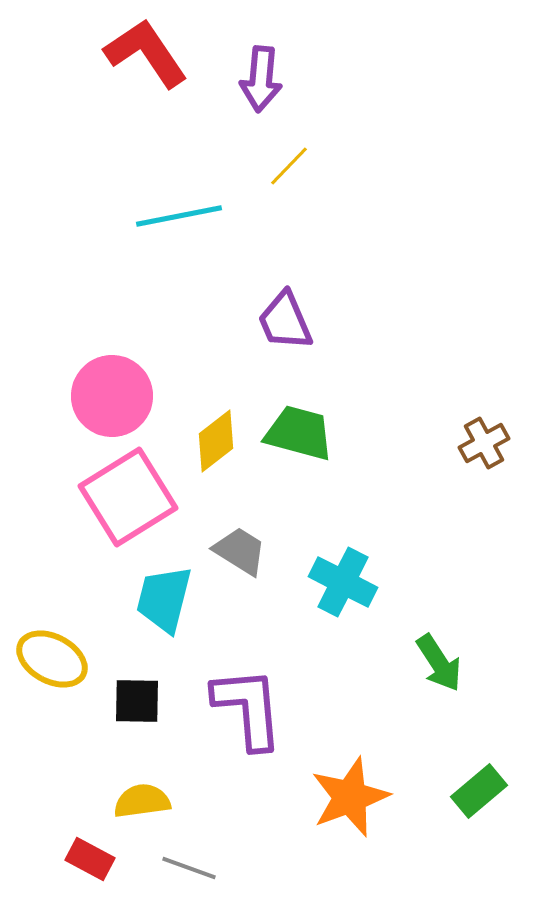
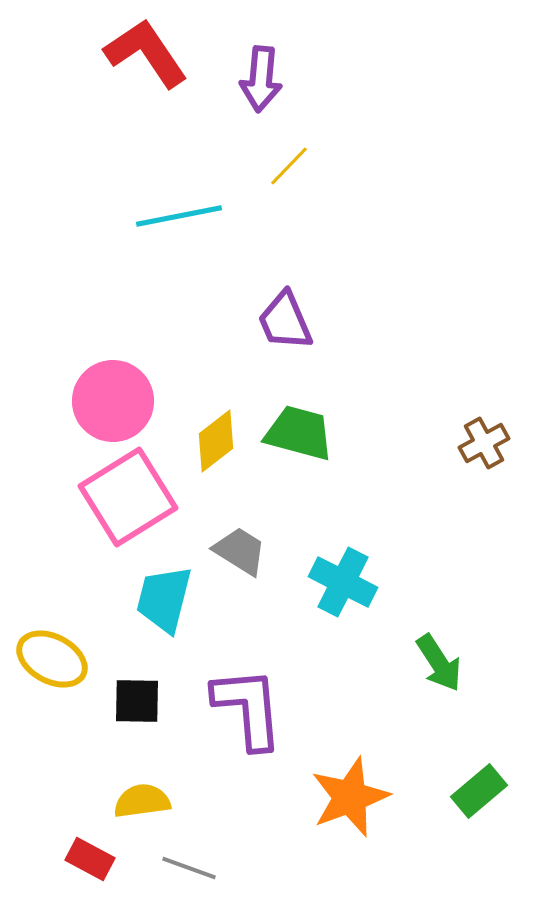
pink circle: moved 1 px right, 5 px down
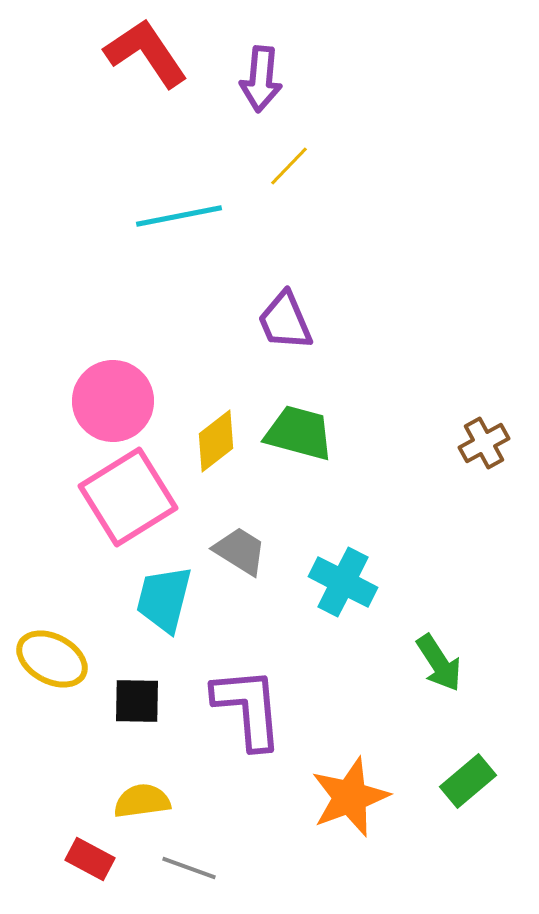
green rectangle: moved 11 px left, 10 px up
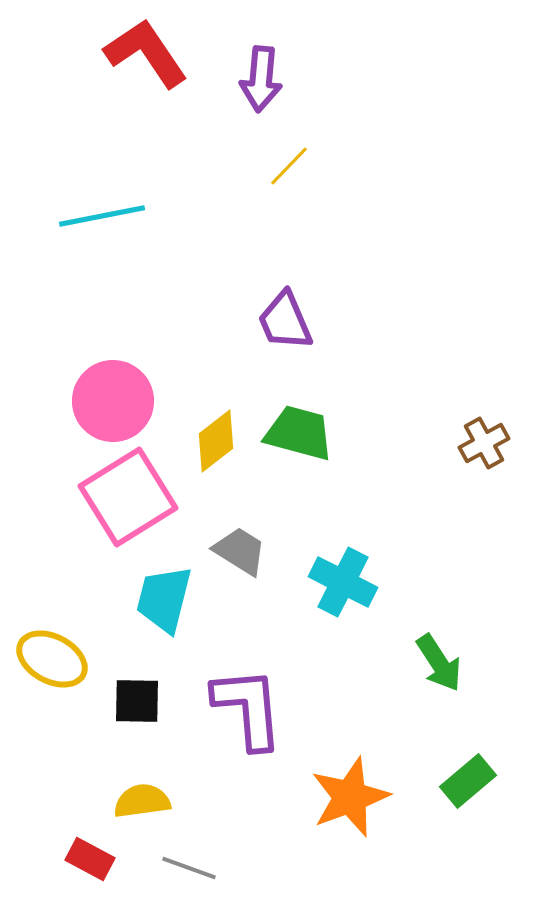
cyan line: moved 77 px left
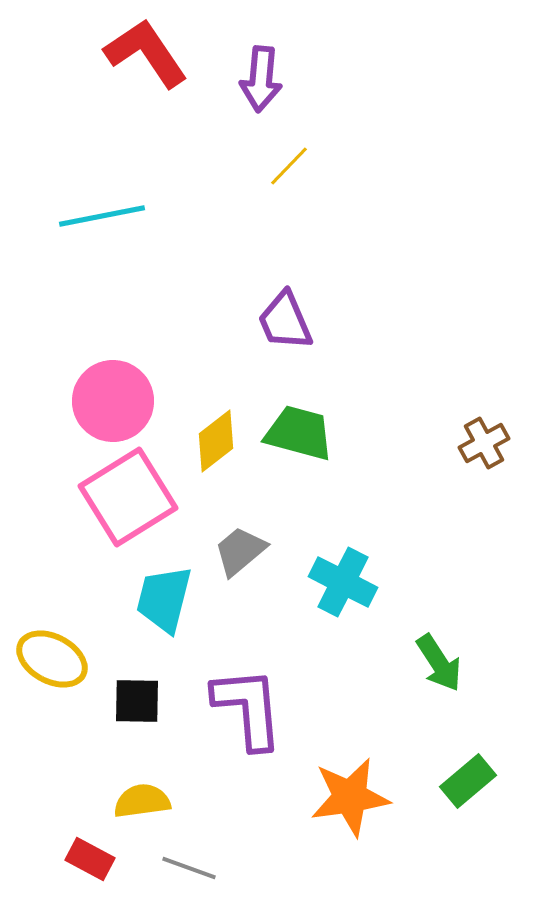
gray trapezoid: rotated 72 degrees counterclockwise
orange star: rotated 12 degrees clockwise
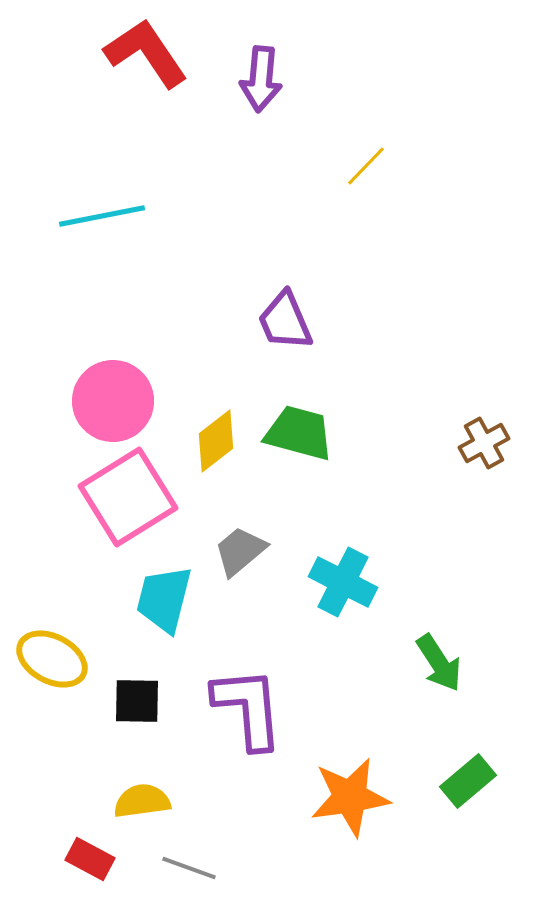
yellow line: moved 77 px right
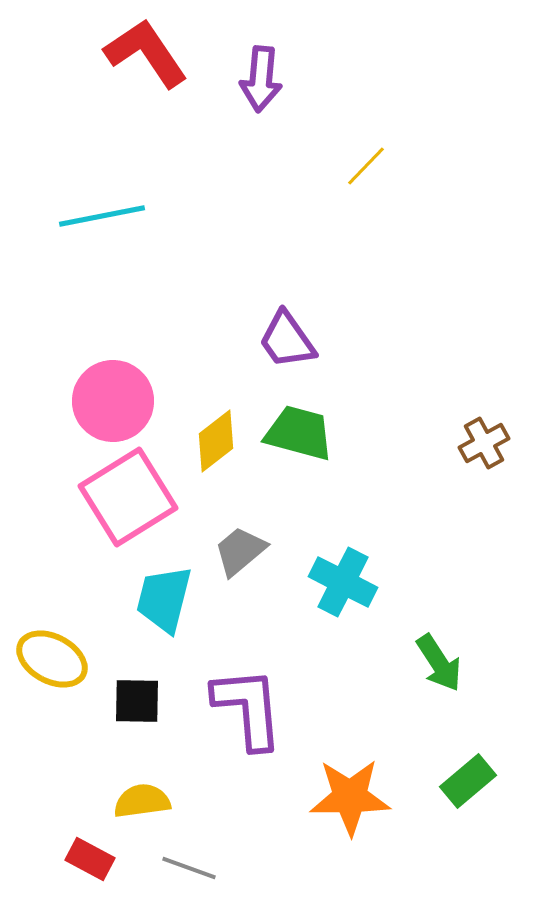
purple trapezoid: moved 2 px right, 19 px down; rotated 12 degrees counterclockwise
orange star: rotated 8 degrees clockwise
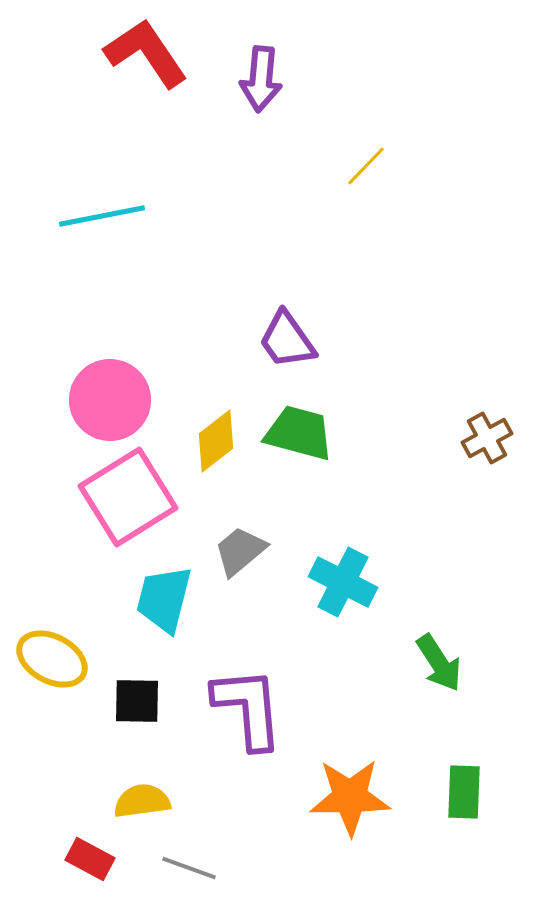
pink circle: moved 3 px left, 1 px up
brown cross: moved 3 px right, 5 px up
green rectangle: moved 4 px left, 11 px down; rotated 48 degrees counterclockwise
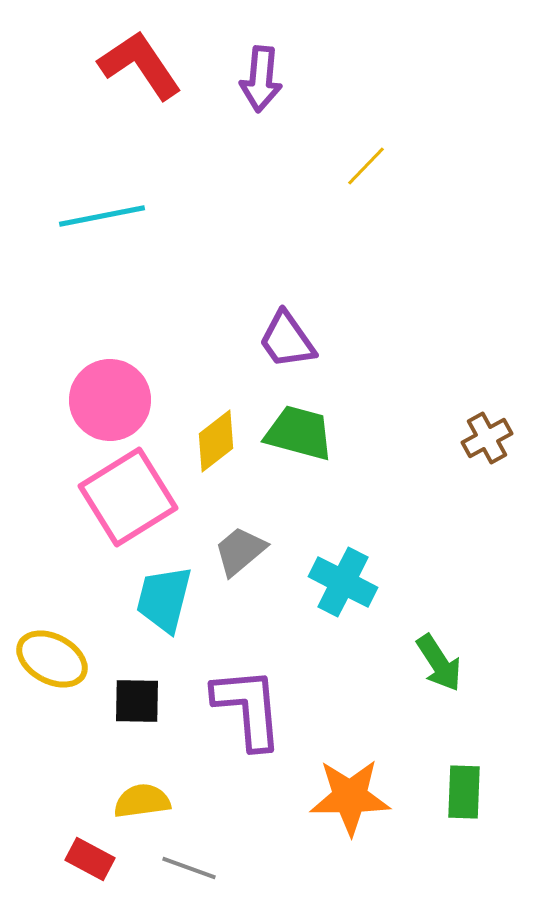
red L-shape: moved 6 px left, 12 px down
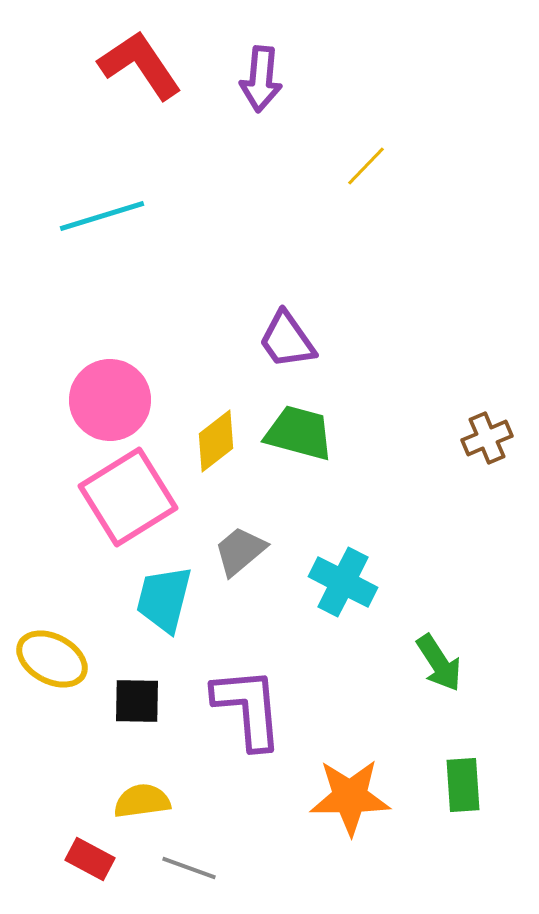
cyan line: rotated 6 degrees counterclockwise
brown cross: rotated 6 degrees clockwise
green rectangle: moved 1 px left, 7 px up; rotated 6 degrees counterclockwise
